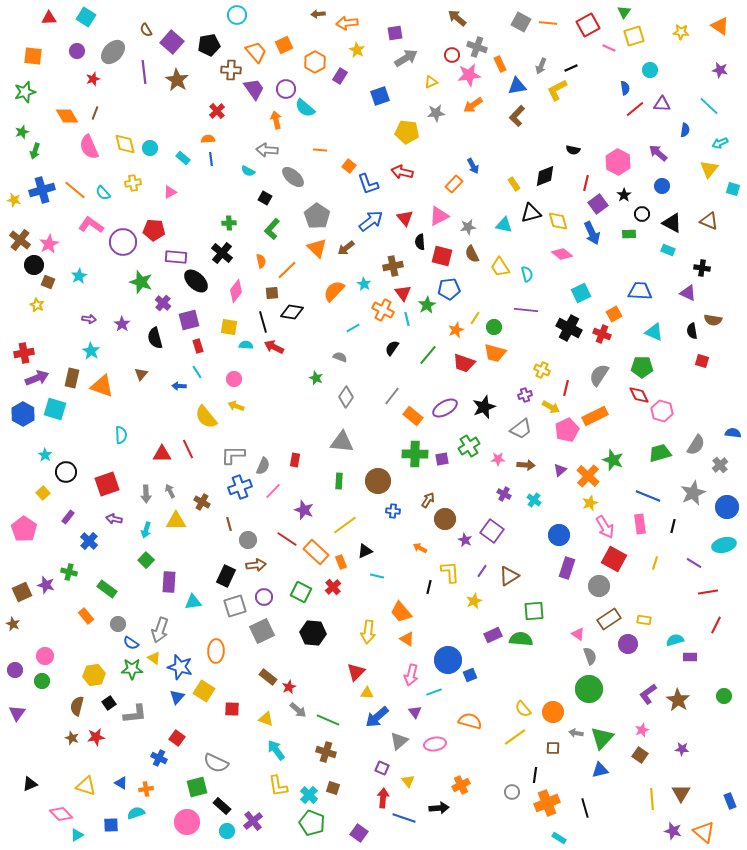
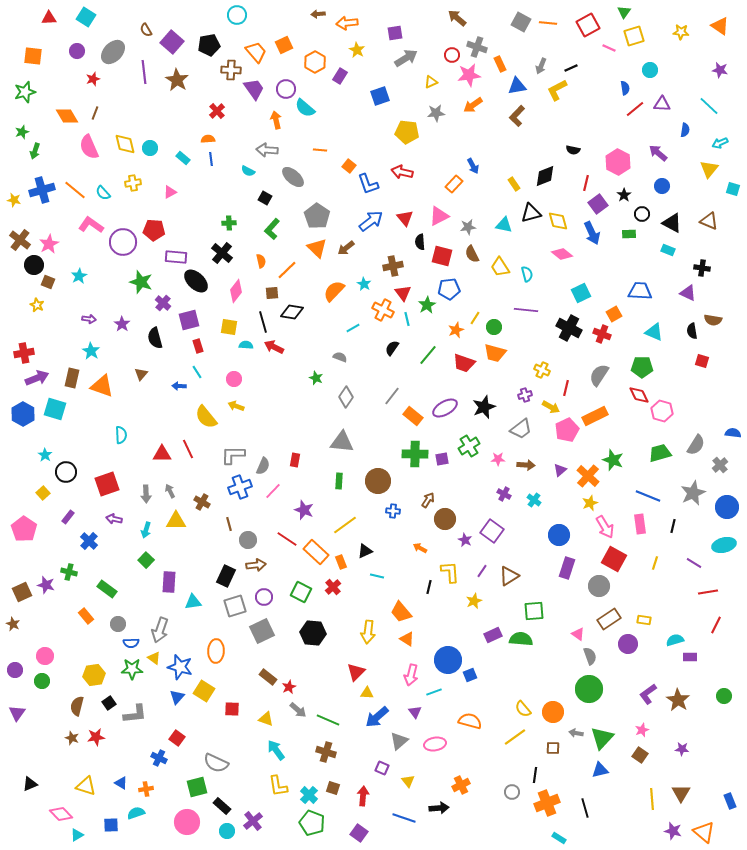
blue semicircle at (131, 643): rotated 35 degrees counterclockwise
red arrow at (383, 798): moved 20 px left, 2 px up
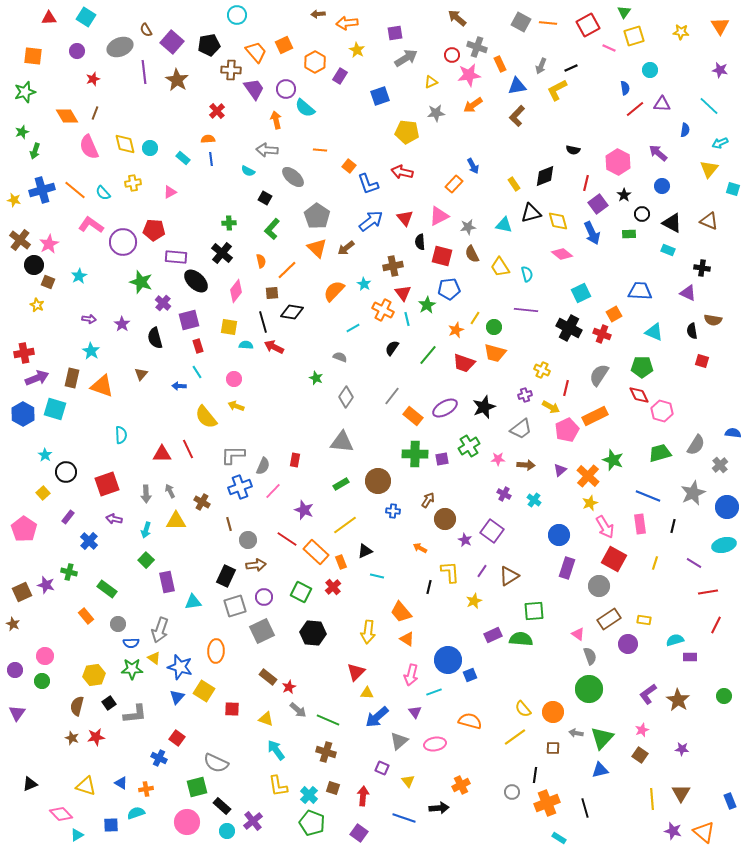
orange triangle at (720, 26): rotated 24 degrees clockwise
gray ellipse at (113, 52): moved 7 px right, 5 px up; rotated 25 degrees clockwise
green rectangle at (339, 481): moved 2 px right, 3 px down; rotated 56 degrees clockwise
purple rectangle at (169, 582): moved 2 px left; rotated 15 degrees counterclockwise
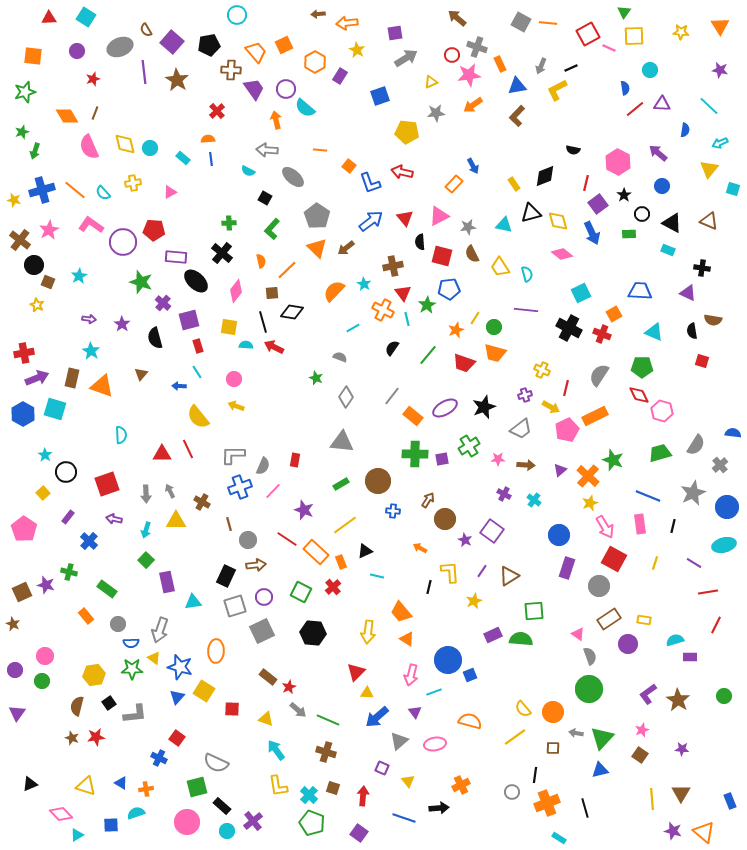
red square at (588, 25): moved 9 px down
yellow square at (634, 36): rotated 15 degrees clockwise
blue L-shape at (368, 184): moved 2 px right, 1 px up
pink star at (49, 244): moved 14 px up
yellow semicircle at (206, 417): moved 8 px left
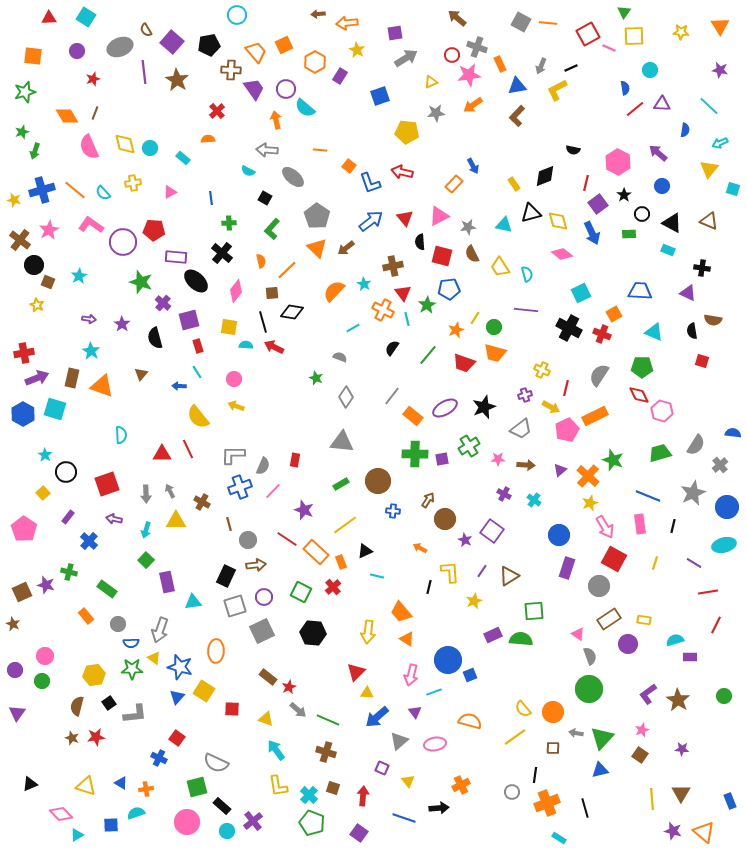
blue line at (211, 159): moved 39 px down
